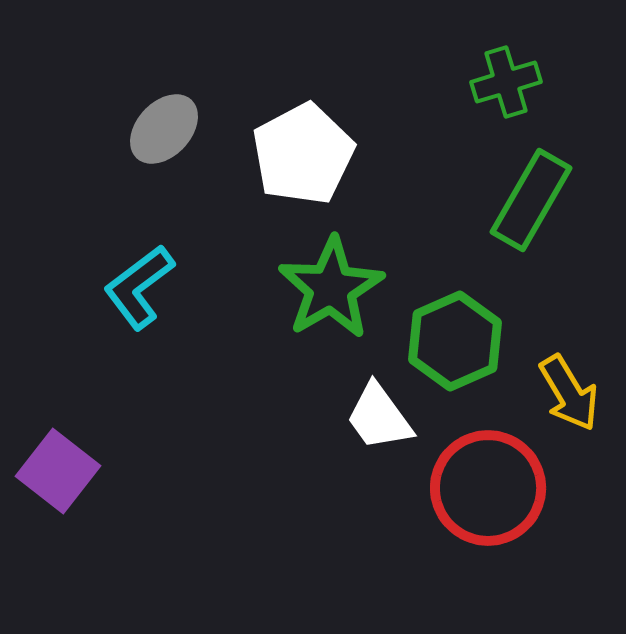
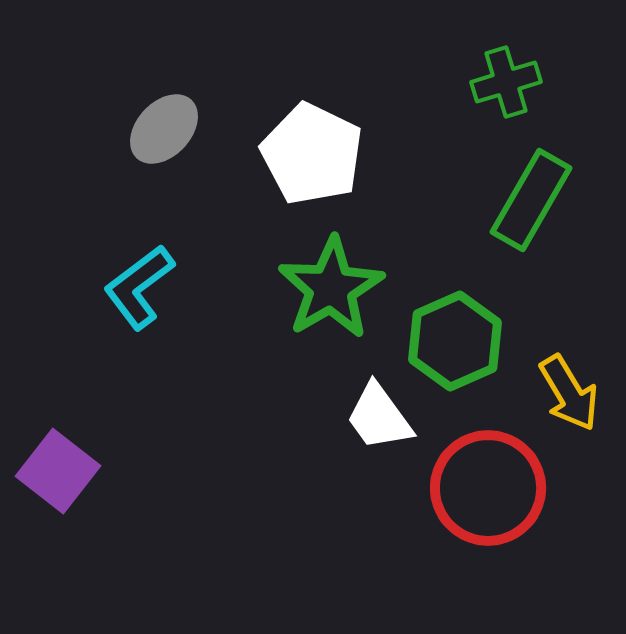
white pentagon: moved 9 px right; rotated 18 degrees counterclockwise
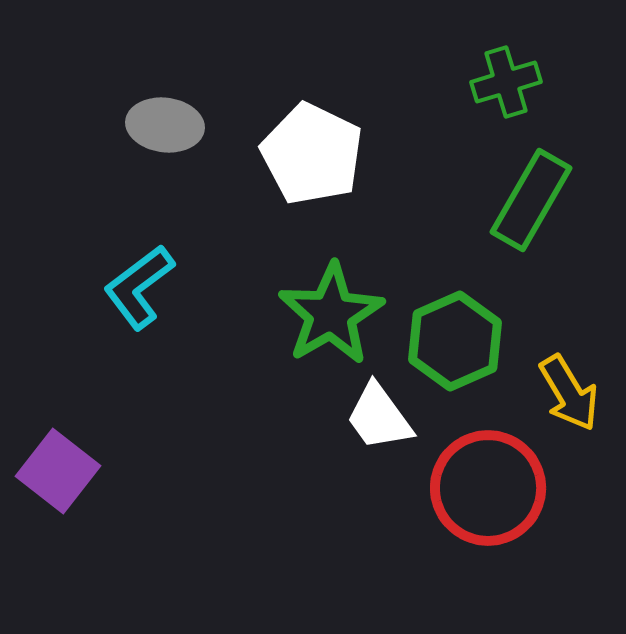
gray ellipse: moved 1 px right, 4 px up; rotated 54 degrees clockwise
green star: moved 26 px down
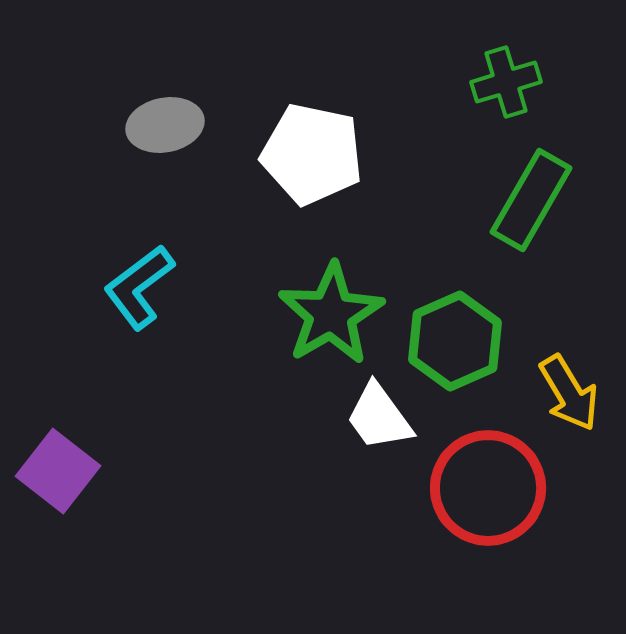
gray ellipse: rotated 18 degrees counterclockwise
white pentagon: rotated 14 degrees counterclockwise
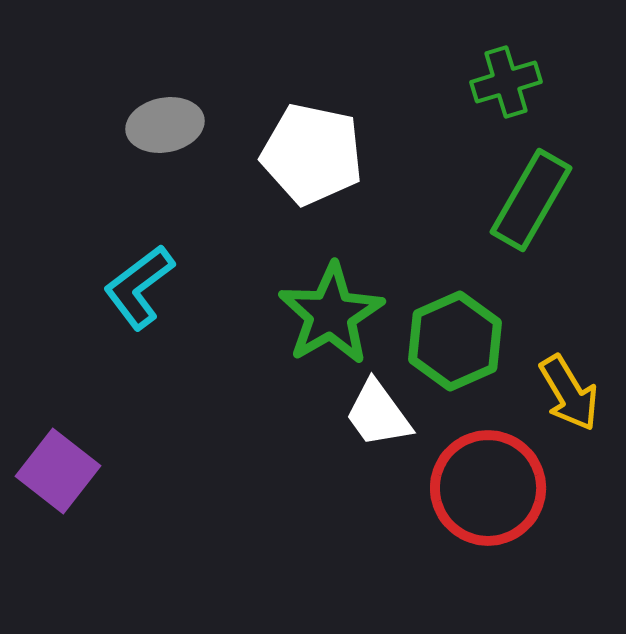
white trapezoid: moved 1 px left, 3 px up
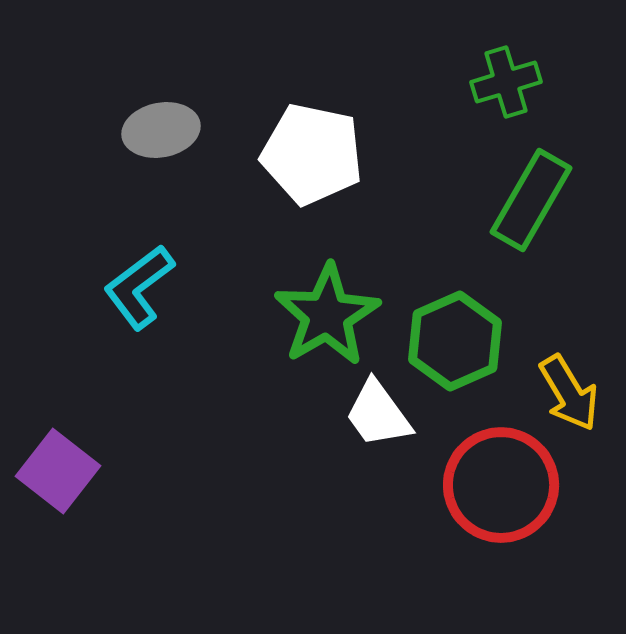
gray ellipse: moved 4 px left, 5 px down
green star: moved 4 px left, 1 px down
red circle: moved 13 px right, 3 px up
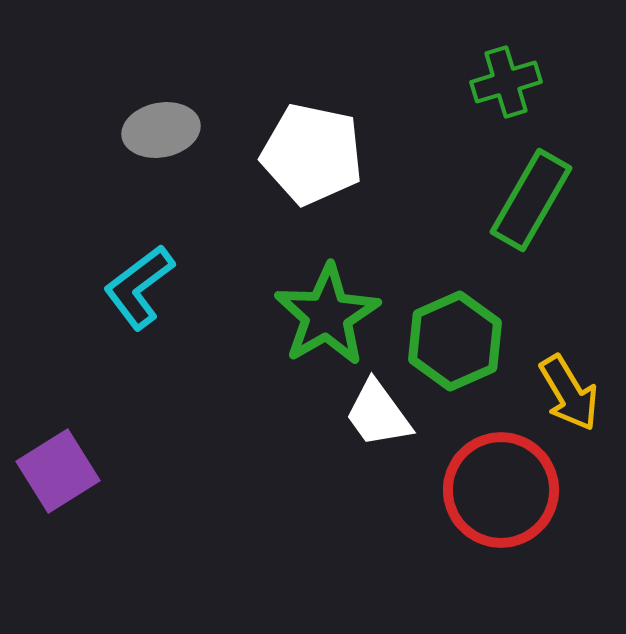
purple square: rotated 20 degrees clockwise
red circle: moved 5 px down
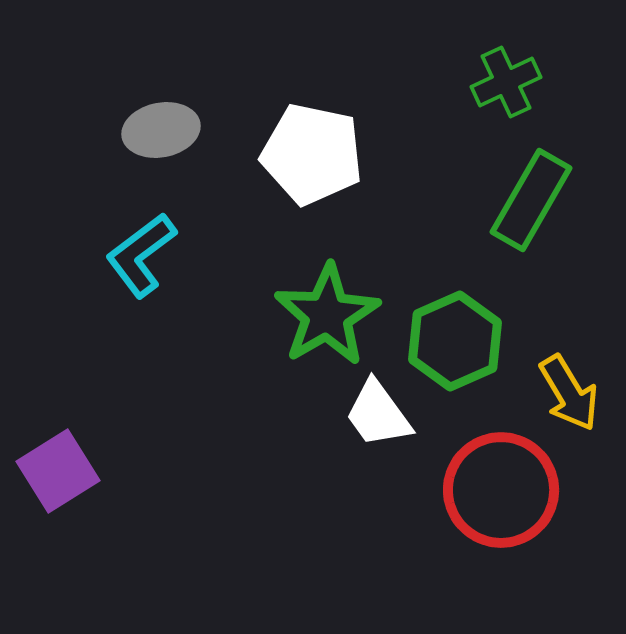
green cross: rotated 8 degrees counterclockwise
cyan L-shape: moved 2 px right, 32 px up
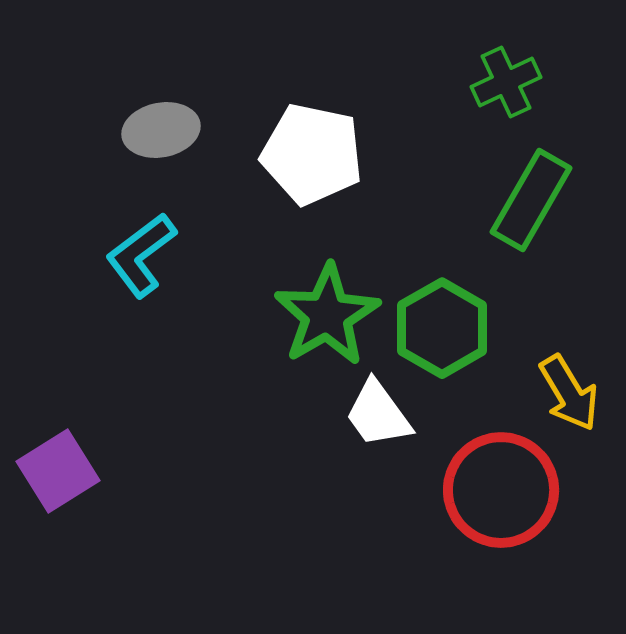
green hexagon: moved 13 px left, 13 px up; rotated 6 degrees counterclockwise
